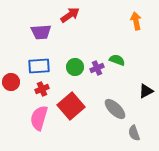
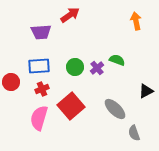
purple cross: rotated 16 degrees counterclockwise
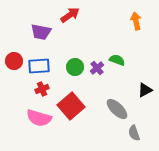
purple trapezoid: rotated 15 degrees clockwise
red circle: moved 3 px right, 21 px up
black triangle: moved 1 px left, 1 px up
gray ellipse: moved 2 px right
pink semicircle: rotated 90 degrees counterclockwise
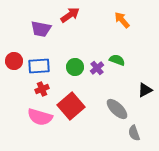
orange arrow: moved 14 px left, 1 px up; rotated 30 degrees counterclockwise
purple trapezoid: moved 3 px up
pink semicircle: moved 1 px right, 1 px up
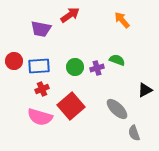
purple cross: rotated 24 degrees clockwise
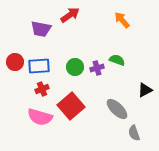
red circle: moved 1 px right, 1 px down
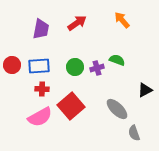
red arrow: moved 7 px right, 8 px down
purple trapezoid: rotated 90 degrees counterclockwise
red circle: moved 3 px left, 3 px down
red cross: rotated 24 degrees clockwise
pink semicircle: rotated 45 degrees counterclockwise
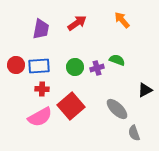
red circle: moved 4 px right
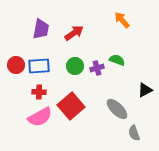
red arrow: moved 3 px left, 10 px down
green circle: moved 1 px up
red cross: moved 3 px left, 3 px down
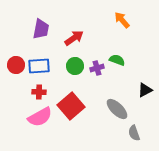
red arrow: moved 5 px down
